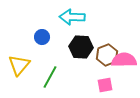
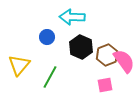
blue circle: moved 5 px right
black hexagon: rotated 20 degrees clockwise
pink semicircle: moved 1 px down; rotated 55 degrees clockwise
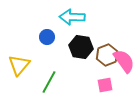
black hexagon: rotated 15 degrees counterclockwise
green line: moved 1 px left, 5 px down
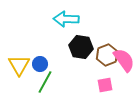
cyan arrow: moved 6 px left, 2 px down
blue circle: moved 7 px left, 27 px down
pink semicircle: moved 1 px up
yellow triangle: rotated 10 degrees counterclockwise
green line: moved 4 px left
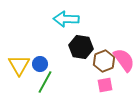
brown hexagon: moved 3 px left, 6 px down
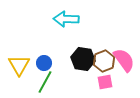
black hexagon: moved 2 px right, 12 px down
blue circle: moved 4 px right, 1 px up
pink square: moved 3 px up
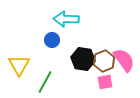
blue circle: moved 8 px right, 23 px up
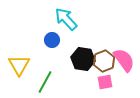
cyan arrow: rotated 45 degrees clockwise
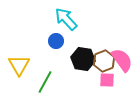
blue circle: moved 4 px right, 1 px down
pink semicircle: moved 2 px left
pink square: moved 2 px right, 2 px up; rotated 14 degrees clockwise
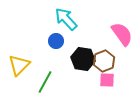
pink semicircle: moved 26 px up
yellow triangle: rotated 15 degrees clockwise
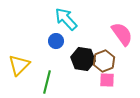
green line: moved 2 px right; rotated 15 degrees counterclockwise
